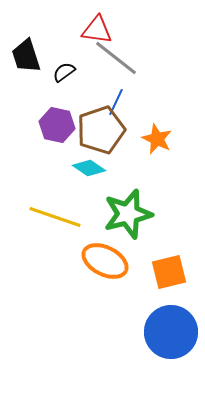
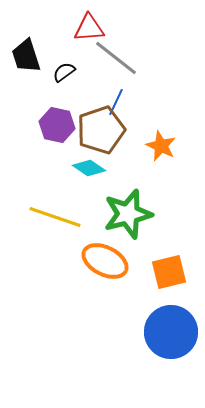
red triangle: moved 8 px left, 2 px up; rotated 12 degrees counterclockwise
orange star: moved 4 px right, 7 px down
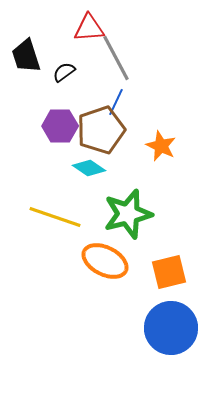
gray line: rotated 24 degrees clockwise
purple hexagon: moved 3 px right, 1 px down; rotated 12 degrees counterclockwise
blue circle: moved 4 px up
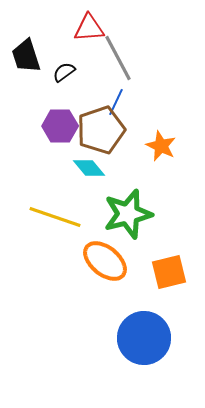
gray line: moved 2 px right
cyan diamond: rotated 16 degrees clockwise
orange ellipse: rotated 12 degrees clockwise
blue circle: moved 27 px left, 10 px down
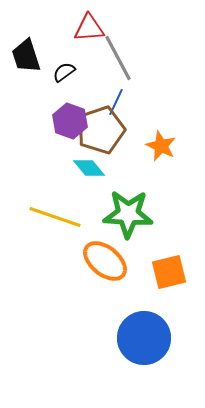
purple hexagon: moved 10 px right, 5 px up; rotated 20 degrees clockwise
green star: rotated 18 degrees clockwise
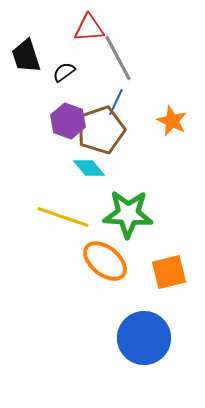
purple hexagon: moved 2 px left
orange star: moved 11 px right, 25 px up
yellow line: moved 8 px right
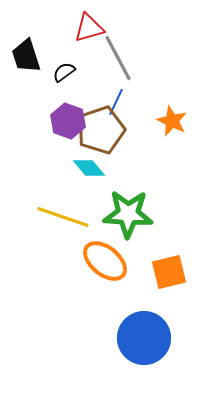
red triangle: rotated 12 degrees counterclockwise
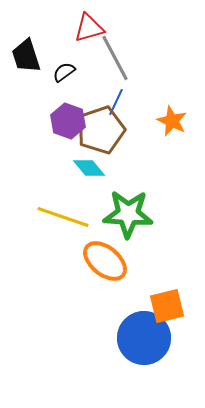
gray line: moved 3 px left
orange square: moved 2 px left, 34 px down
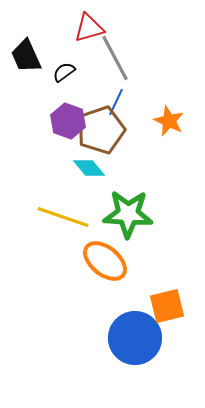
black trapezoid: rotated 6 degrees counterclockwise
orange star: moved 3 px left
blue circle: moved 9 px left
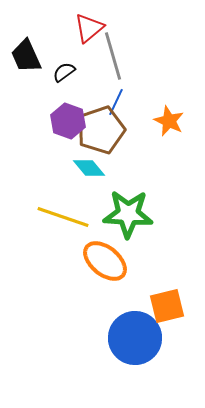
red triangle: rotated 24 degrees counterclockwise
gray line: moved 2 px left, 2 px up; rotated 12 degrees clockwise
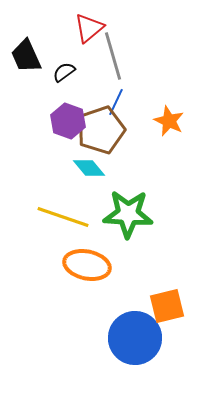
orange ellipse: moved 18 px left, 4 px down; rotated 27 degrees counterclockwise
